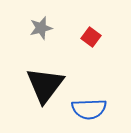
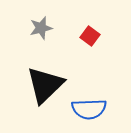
red square: moved 1 px left, 1 px up
black triangle: rotated 9 degrees clockwise
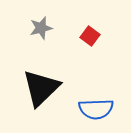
black triangle: moved 4 px left, 3 px down
blue semicircle: moved 7 px right
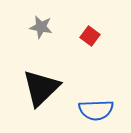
gray star: moved 1 px up; rotated 25 degrees clockwise
blue semicircle: moved 1 px down
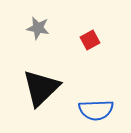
gray star: moved 3 px left, 1 px down
red square: moved 4 px down; rotated 24 degrees clockwise
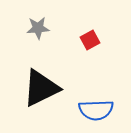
gray star: rotated 15 degrees counterclockwise
black triangle: rotated 18 degrees clockwise
